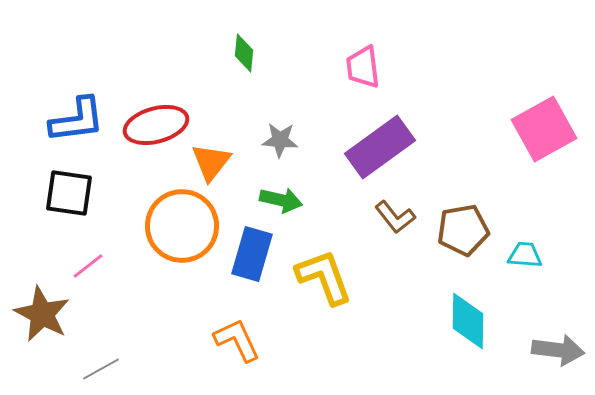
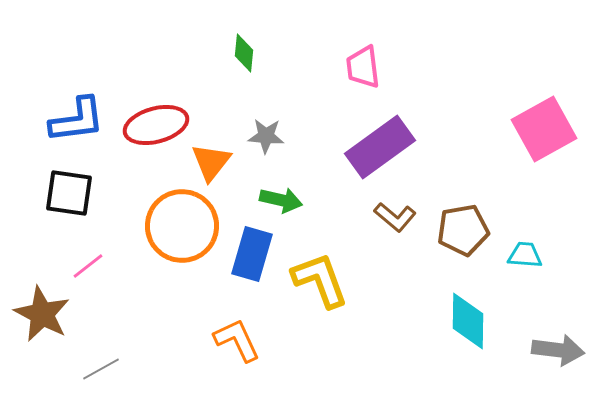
gray star: moved 14 px left, 4 px up
brown L-shape: rotated 12 degrees counterclockwise
yellow L-shape: moved 4 px left, 3 px down
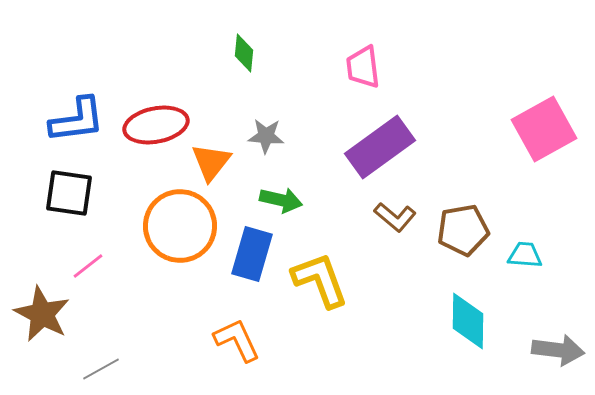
red ellipse: rotated 4 degrees clockwise
orange circle: moved 2 px left
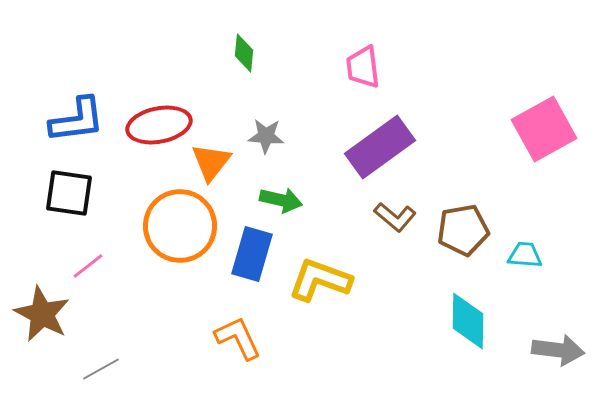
red ellipse: moved 3 px right
yellow L-shape: rotated 50 degrees counterclockwise
orange L-shape: moved 1 px right, 2 px up
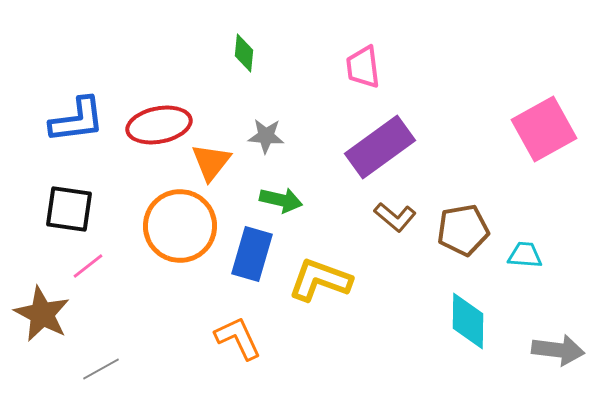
black square: moved 16 px down
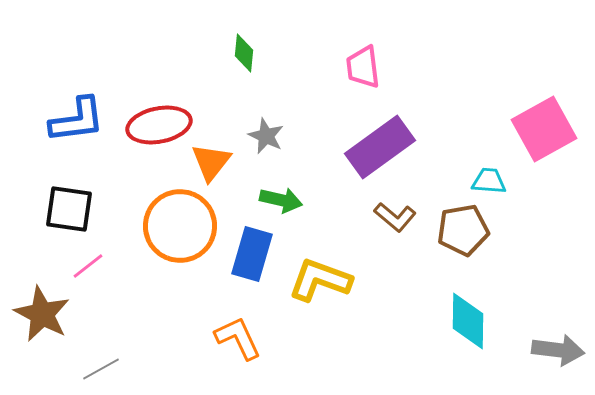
gray star: rotated 21 degrees clockwise
cyan trapezoid: moved 36 px left, 74 px up
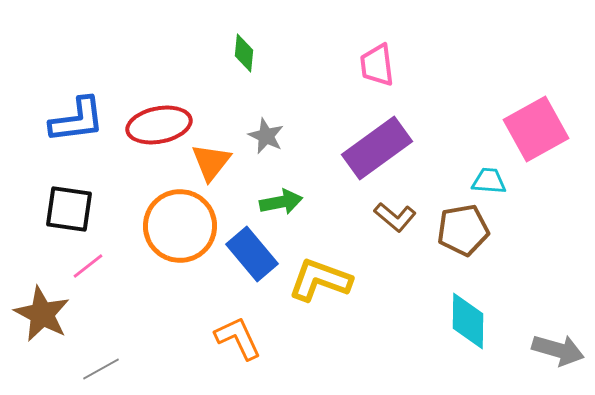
pink trapezoid: moved 14 px right, 2 px up
pink square: moved 8 px left
purple rectangle: moved 3 px left, 1 px down
green arrow: moved 2 px down; rotated 24 degrees counterclockwise
blue rectangle: rotated 56 degrees counterclockwise
gray arrow: rotated 9 degrees clockwise
